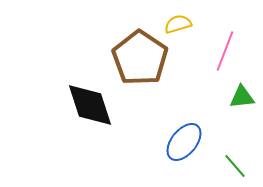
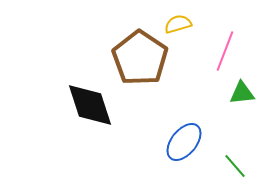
green triangle: moved 4 px up
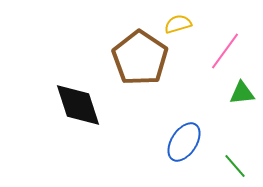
pink line: rotated 15 degrees clockwise
black diamond: moved 12 px left
blue ellipse: rotated 6 degrees counterclockwise
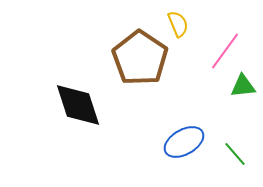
yellow semicircle: rotated 84 degrees clockwise
green triangle: moved 1 px right, 7 px up
blue ellipse: rotated 27 degrees clockwise
green line: moved 12 px up
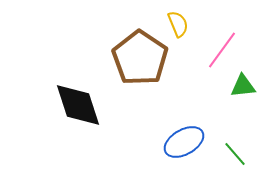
pink line: moved 3 px left, 1 px up
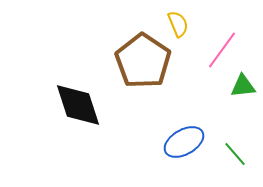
brown pentagon: moved 3 px right, 3 px down
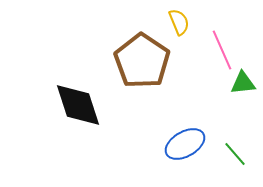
yellow semicircle: moved 1 px right, 2 px up
pink line: rotated 60 degrees counterclockwise
brown pentagon: moved 1 px left
green triangle: moved 3 px up
blue ellipse: moved 1 px right, 2 px down
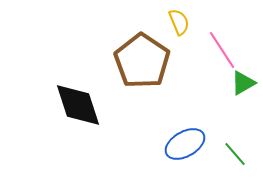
pink line: rotated 9 degrees counterclockwise
green triangle: rotated 24 degrees counterclockwise
